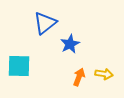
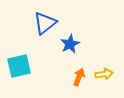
cyan square: rotated 15 degrees counterclockwise
yellow arrow: rotated 18 degrees counterclockwise
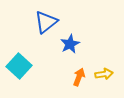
blue triangle: moved 1 px right, 1 px up
cyan square: rotated 35 degrees counterclockwise
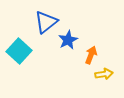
blue star: moved 2 px left, 4 px up
cyan square: moved 15 px up
orange arrow: moved 12 px right, 22 px up
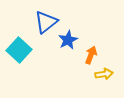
cyan square: moved 1 px up
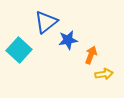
blue star: rotated 18 degrees clockwise
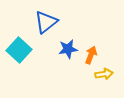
blue star: moved 9 px down
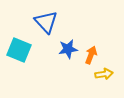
blue triangle: rotated 35 degrees counterclockwise
cyan square: rotated 20 degrees counterclockwise
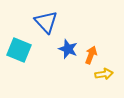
blue star: rotated 30 degrees clockwise
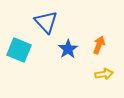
blue star: rotated 18 degrees clockwise
orange arrow: moved 8 px right, 10 px up
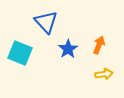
cyan square: moved 1 px right, 3 px down
